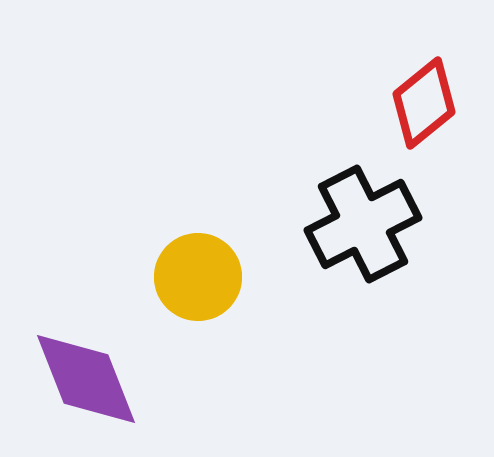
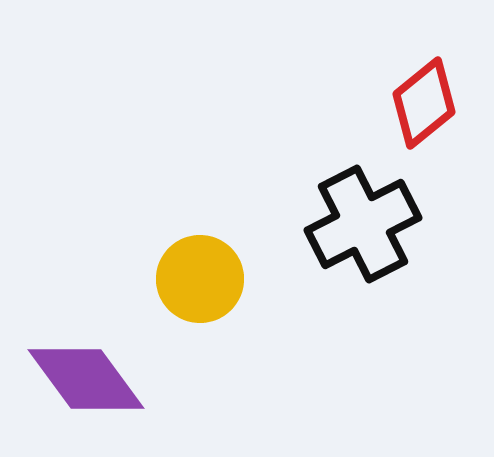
yellow circle: moved 2 px right, 2 px down
purple diamond: rotated 15 degrees counterclockwise
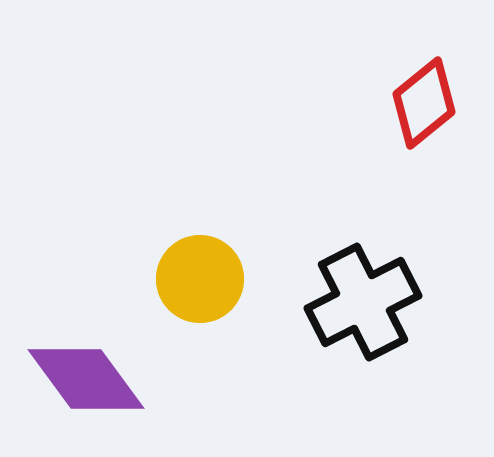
black cross: moved 78 px down
